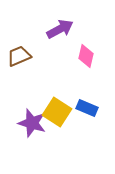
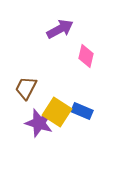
brown trapezoid: moved 7 px right, 32 px down; rotated 40 degrees counterclockwise
blue rectangle: moved 5 px left, 3 px down
purple star: moved 7 px right
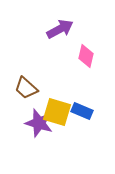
brown trapezoid: rotated 75 degrees counterclockwise
yellow square: rotated 16 degrees counterclockwise
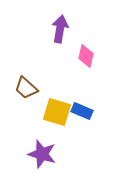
purple arrow: rotated 52 degrees counterclockwise
purple star: moved 3 px right, 31 px down
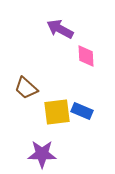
purple arrow: rotated 72 degrees counterclockwise
pink diamond: rotated 15 degrees counterclockwise
yellow square: rotated 24 degrees counterclockwise
purple star: rotated 16 degrees counterclockwise
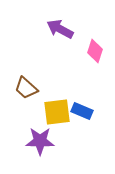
pink diamond: moved 9 px right, 5 px up; rotated 20 degrees clockwise
purple star: moved 2 px left, 13 px up
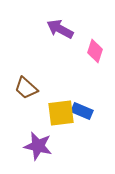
yellow square: moved 4 px right, 1 px down
purple star: moved 2 px left, 5 px down; rotated 12 degrees clockwise
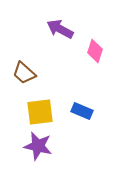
brown trapezoid: moved 2 px left, 15 px up
yellow square: moved 21 px left, 1 px up
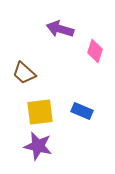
purple arrow: rotated 12 degrees counterclockwise
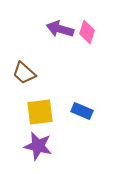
pink diamond: moved 8 px left, 19 px up
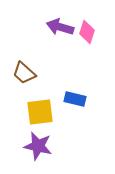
purple arrow: moved 2 px up
blue rectangle: moved 7 px left, 12 px up; rotated 10 degrees counterclockwise
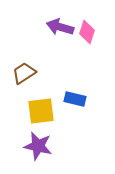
brown trapezoid: rotated 105 degrees clockwise
yellow square: moved 1 px right, 1 px up
